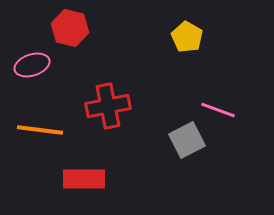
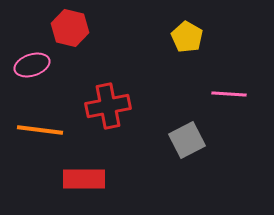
pink line: moved 11 px right, 16 px up; rotated 16 degrees counterclockwise
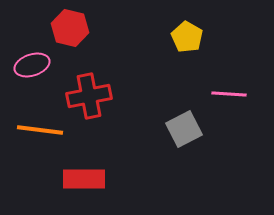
red cross: moved 19 px left, 10 px up
gray square: moved 3 px left, 11 px up
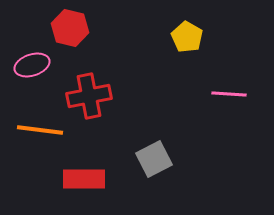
gray square: moved 30 px left, 30 px down
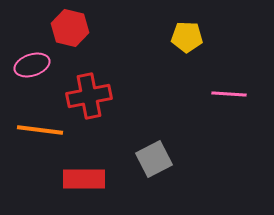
yellow pentagon: rotated 28 degrees counterclockwise
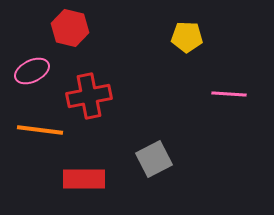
pink ellipse: moved 6 px down; rotated 8 degrees counterclockwise
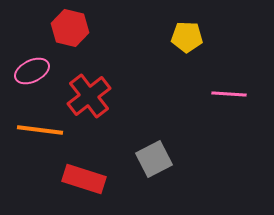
red cross: rotated 27 degrees counterclockwise
red rectangle: rotated 18 degrees clockwise
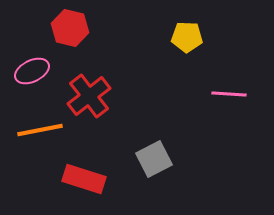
orange line: rotated 18 degrees counterclockwise
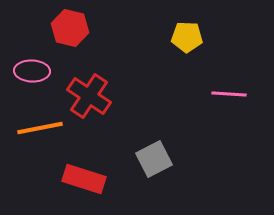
pink ellipse: rotated 28 degrees clockwise
red cross: rotated 18 degrees counterclockwise
orange line: moved 2 px up
